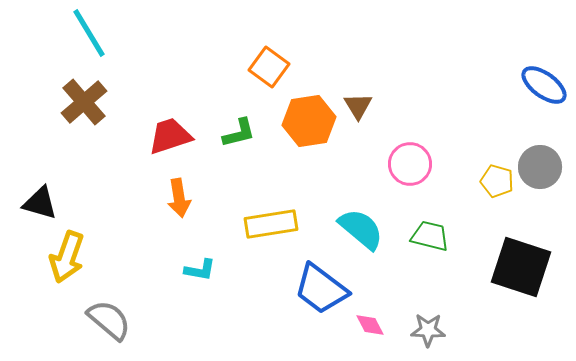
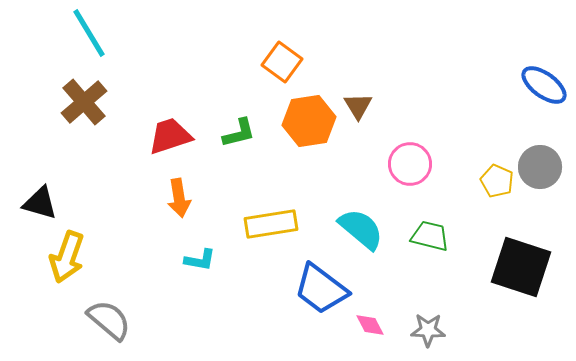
orange square: moved 13 px right, 5 px up
yellow pentagon: rotated 8 degrees clockwise
cyan L-shape: moved 10 px up
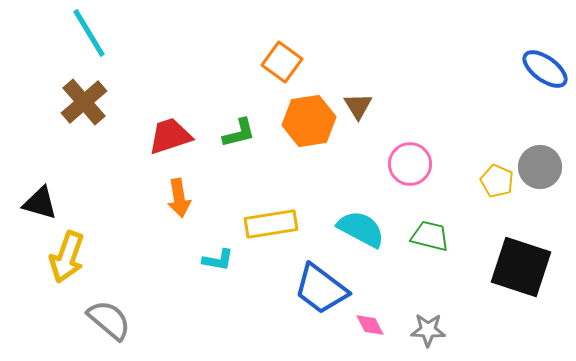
blue ellipse: moved 1 px right, 16 px up
cyan semicircle: rotated 12 degrees counterclockwise
cyan L-shape: moved 18 px right
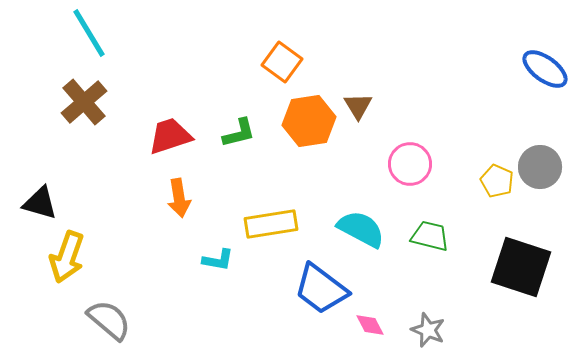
gray star: rotated 20 degrees clockwise
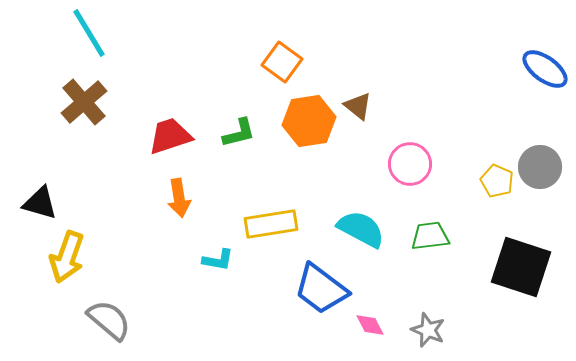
brown triangle: rotated 20 degrees counterclockwise
green trapezoid: rotated 21 degrees counterclockwise
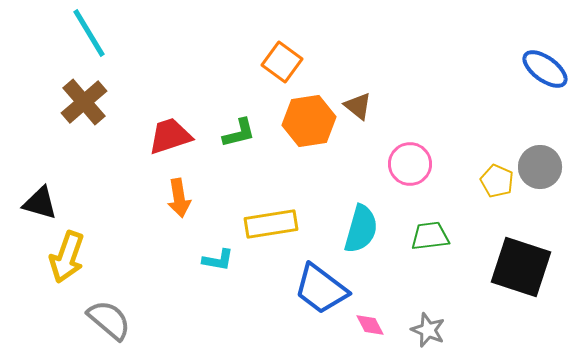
cyan semicircle: rotated 78 degrees clockwise
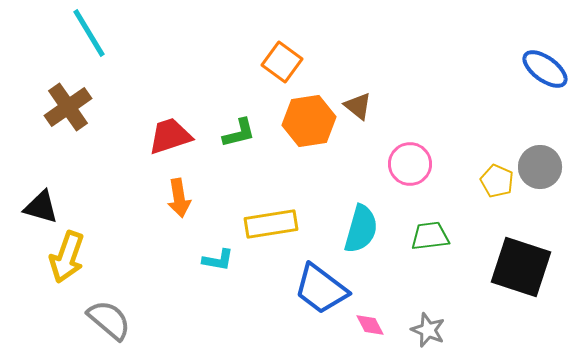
brown cross: moved 16 px left, 5 px down; rotated 6 degrees clockwise
black triangle: moved 1 px right, 4 px down
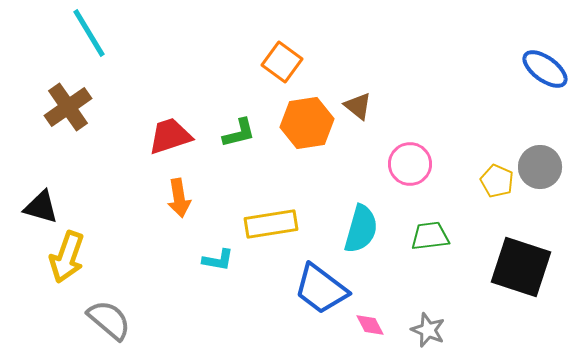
orange hexagon: moved 2 px left, 2 px down
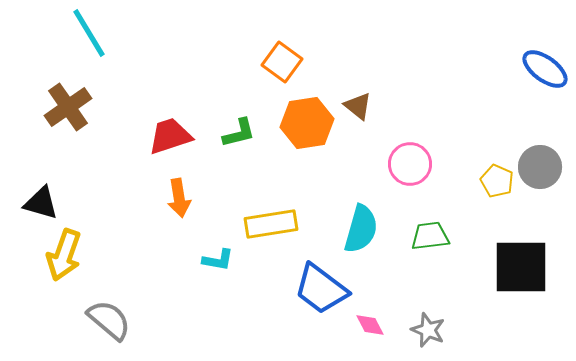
black triangle: moved 4 px up
yellow arrow: moved 3 px left, 2 px up
black square: rotated 18 degrees counterclockwise
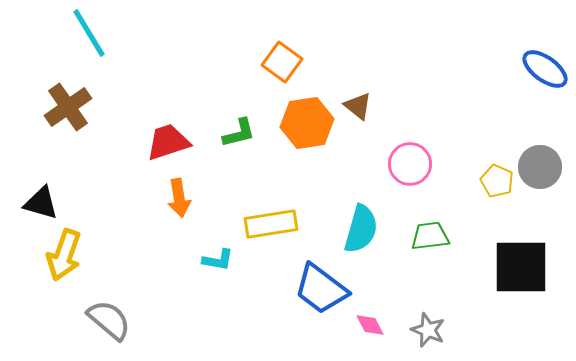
red trapezoid: moved 2 px left, 6 px down
